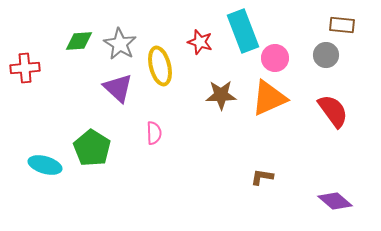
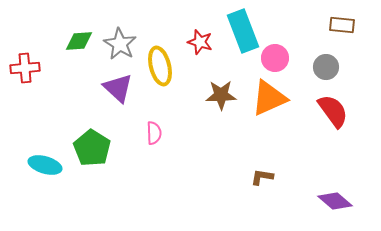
gray circle: moved 12 px down
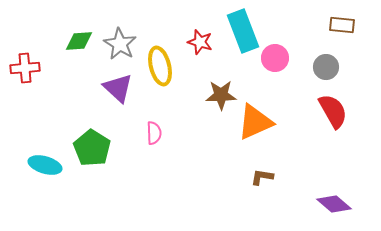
orange triangle: moved 14 px left, 24 px down
red semicircle: rotated 6 degrees clockwise
purple diamond: moved 1 px left, 3 px down
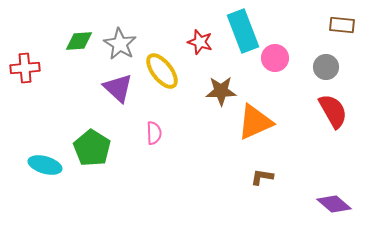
yellow ellipse: moved 2 px right, 5 px down; rotated 24 degrees counterclockwise
brown star: moved 4 px up
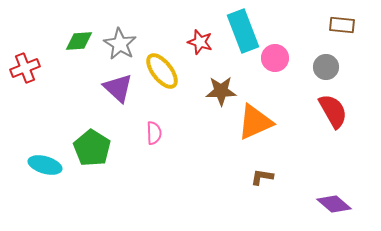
red cross: rotated 16 degrees counterclockwise
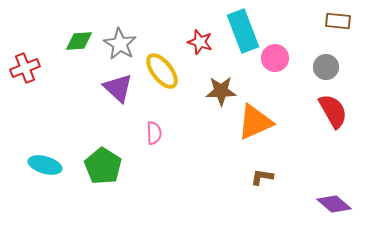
brown rectangle: moved 4 px left, 4 px up
green pentagon: moved 11 px right, 18 px down
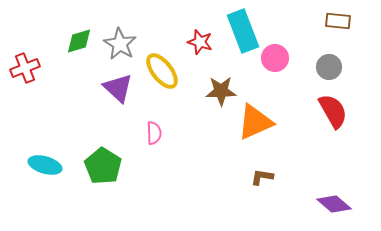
green diamond: rotated 12 degrees counterclockwise
gray circle: moved 3 px right
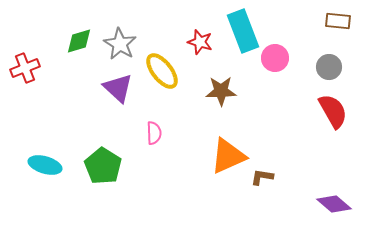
orange triangle: moved 27 px left, 34 px down
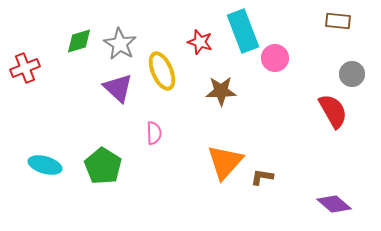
gray circle: moved 23 px right, 7 px down
yellow ellipse: rotated 15 degrees clockwise
orange triangle: moved 3 px left, 6 px down; rotated 24 degrees counterclockwise
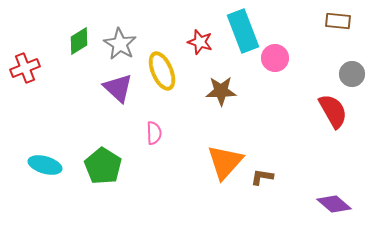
green diamond: rotated 16 degrees counterclockwise
